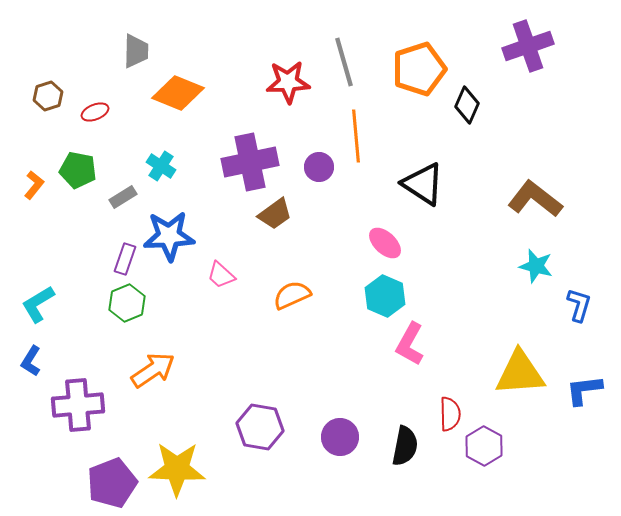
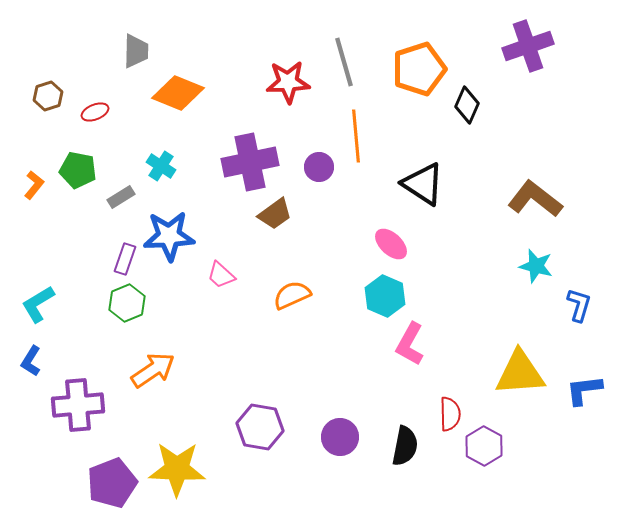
gray rectangle at (123, 197): moved 2 px left
pink ellipse at (385, 243): moved 6 px right, 1 px down
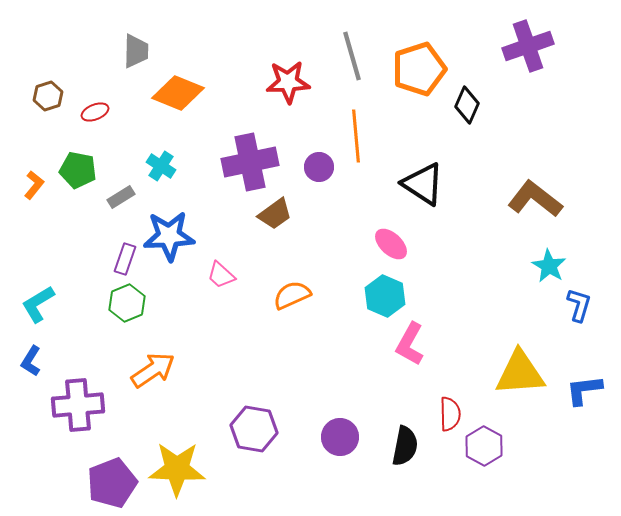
gray line at (344, 62): moved 8 px right, 6 px up
cyan star at (536, 266): moved 13 px right; rotated 16 degrees clockwise
purple hexagon at (260, 427): moved 6 px left, 2 px down
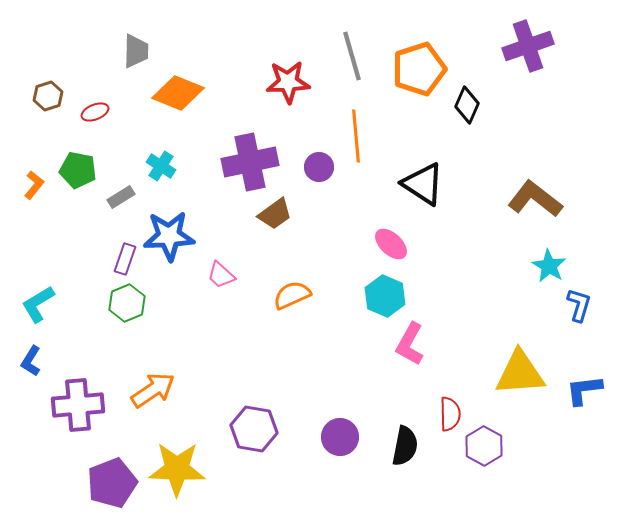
orange arrow at (153, 370): moved 20 px down
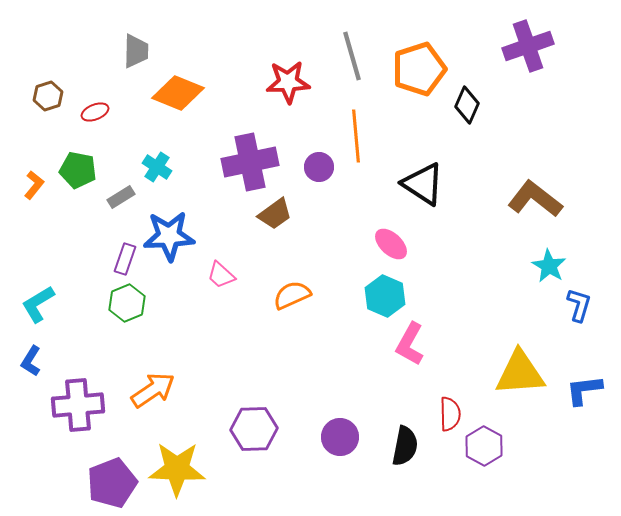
cyan cross at (161, 166): moved 4 px left, 1 px down
purple hexagon at (254, 429): rotated 12 degrees counterclockwise
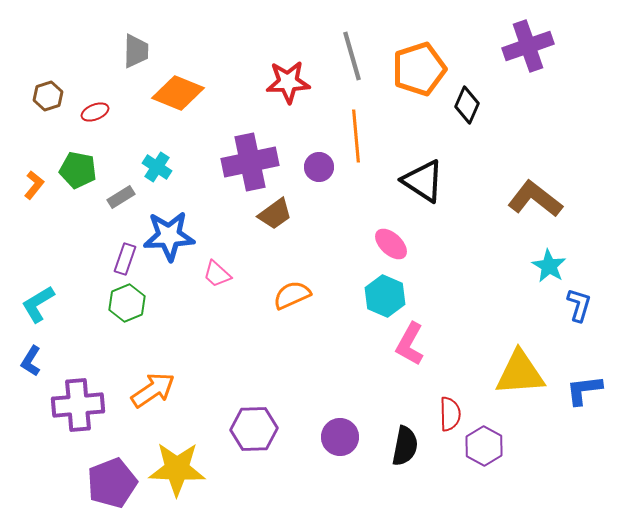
black triangle at (423, 184): moved 3 px up
pink trapezoid at (221, 275): moved 4 px left, 1 px up
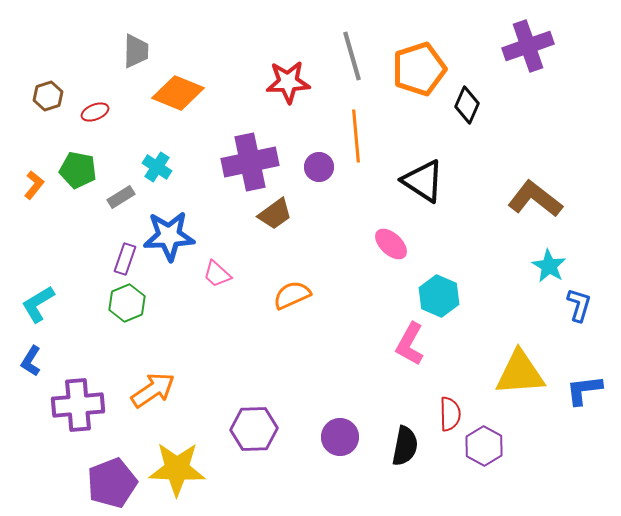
cyan hexagon at (385, 296): moved 54 px right
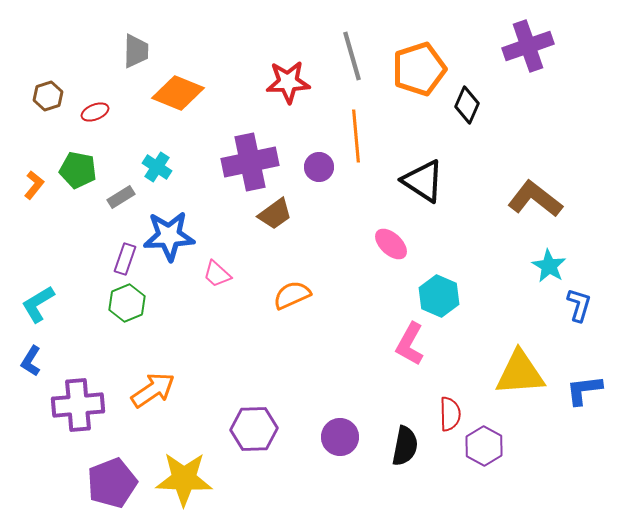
yellow star at (177, 469): moved 7 px right, 10 px down
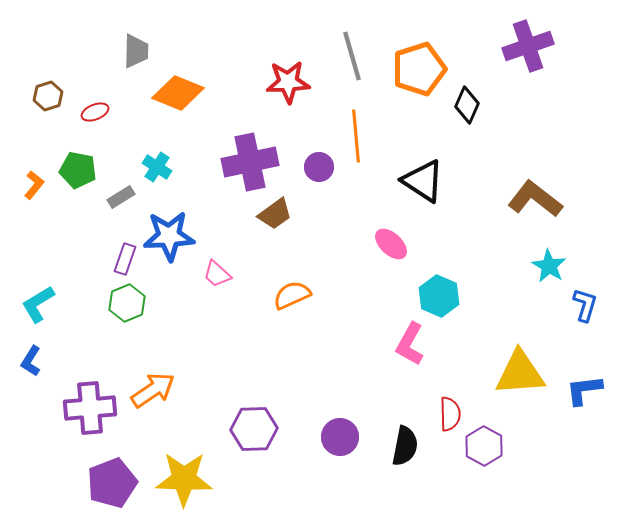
blue L-shape at (579, 305): moved 6 px right
purple cross at (78, 405): moved 12 px right, 3 px down
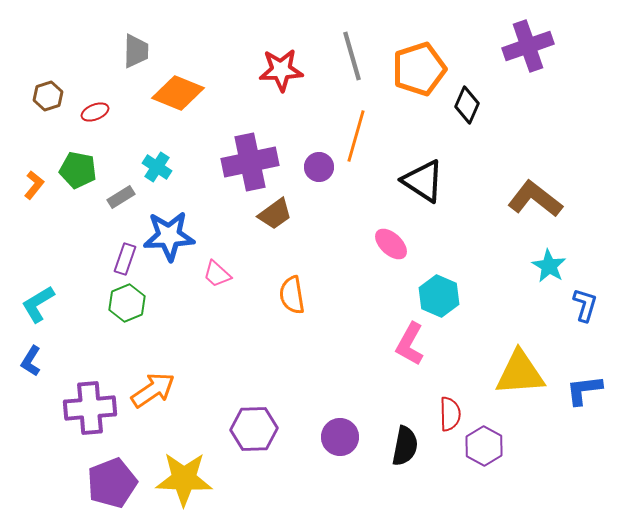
red star at (288, 82): moved 7 px left, 12 px up
orange line at (356, 136): rotated 21 degrees clockwise
orange semicircle at (292, 295): rotated 75 degrees counterclockwise
